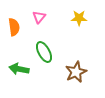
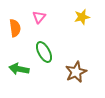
yellow star: moved 3 px right, 1 px up; rotated 14 degrees counterclockwise
orange semicircle: moved 1 px right, 1 px down
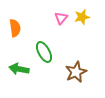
pink triangle: moved 22 px right, 1 px down
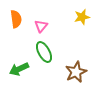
pink triangle: moved 20 px left, 8 px down
orange semicircle: moved 1 px right, 9 px up
green arrow: rotated 36 degrees counterclockwise
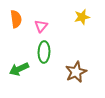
green ellipse: rotated 30 degrees clockwise
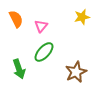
orange semicircle: rotated 18 degrees counterclockwise
green ellipse: rotated 40 degrees clockwise
green arrow: rotated 84 degrees counterclockwise
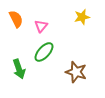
brown star: rotated 30 degrees counterclockwise
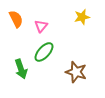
green arrow: moved 2 px right
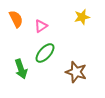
pink triangle: rotated 16 degrees clockwise
green ellipse: moved 1 px right, 1 px down
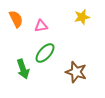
pink triangle: rotated 24 degrees clockwise
green arrow: moved 2 px right
